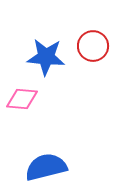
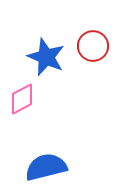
blue star: rotated 18 degrees clockwise
pink diamond: rotated 32 degrees counterclockwise
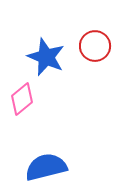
red circle: moved 2 px right
pink diamond: rotated 12 degrees counterclockwise
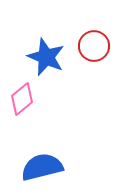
red circle: moved 1 px left
blue semicircle: moved 4 px left
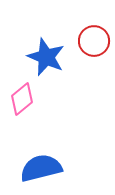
red circle: moved 5 px up
blue semicircle: moved 1 px left, 1 px down
